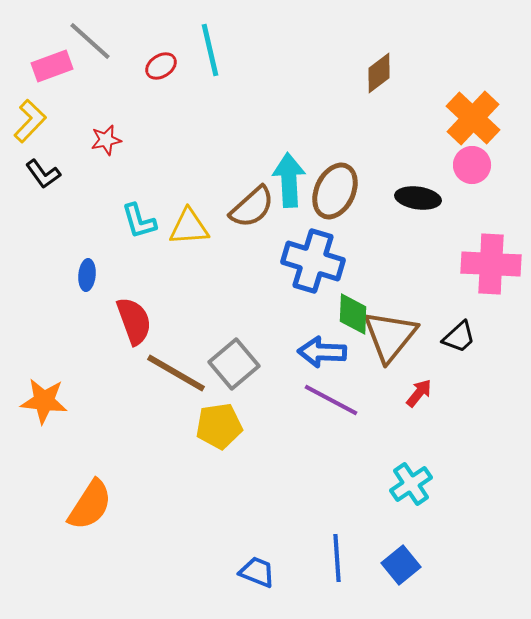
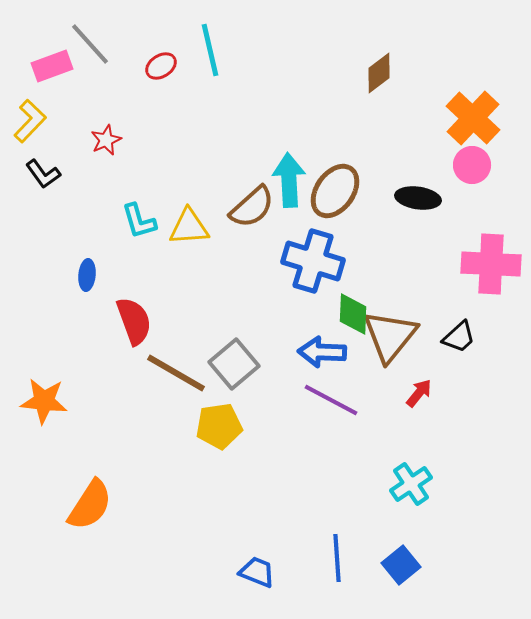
gray line: moved 3 px down; rotated 6 degrees clockwise
red star: rotated 12 degrees counterclockwise
brown ellipse: rotated 10 degrees clockwise
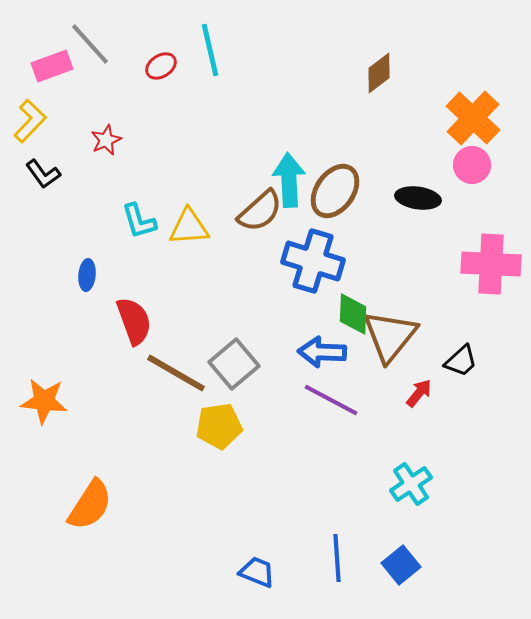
brown semicircle: moved 8 px right, 4 px down
black trapezoid: moved 2 px right, 24 px down
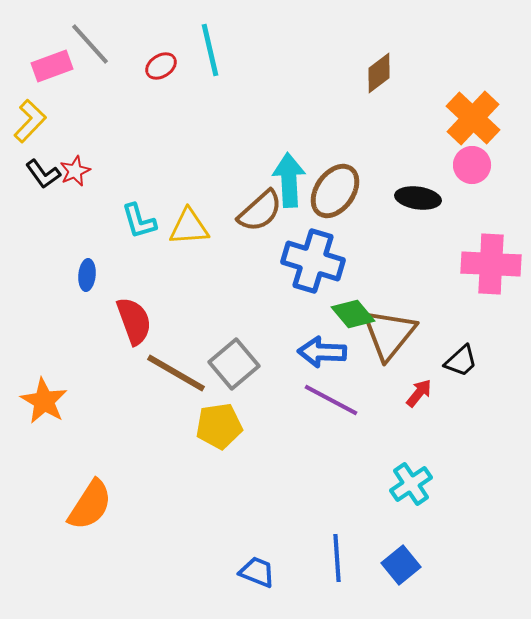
red star: moved 31 px left, 31 px down
green diamond: rotated 42 degrees counterclockwise
brown triangle: moved 1 px left, 2 px up
orange star: rotated 24 degrees clockwise
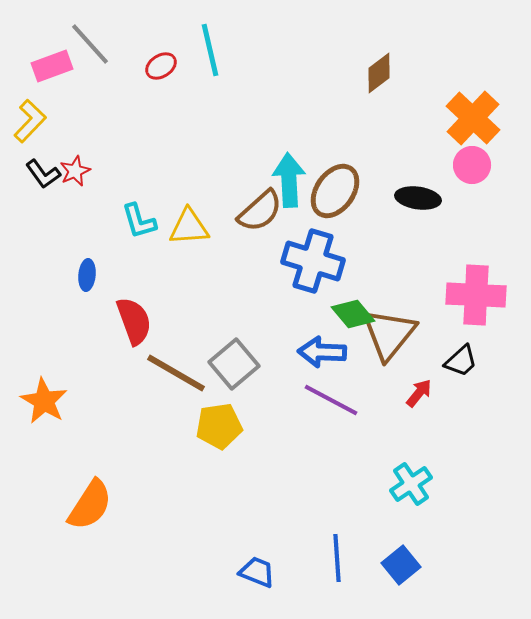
pink cross: moved 15 px left, 31 px down
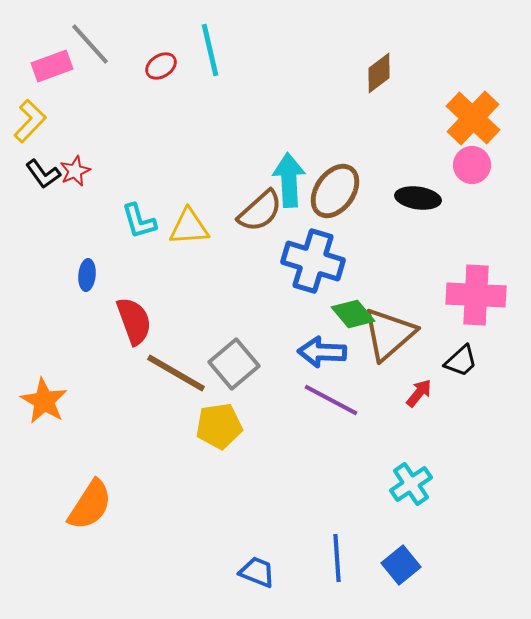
brown triangle: rotated 10 degrees clockwise
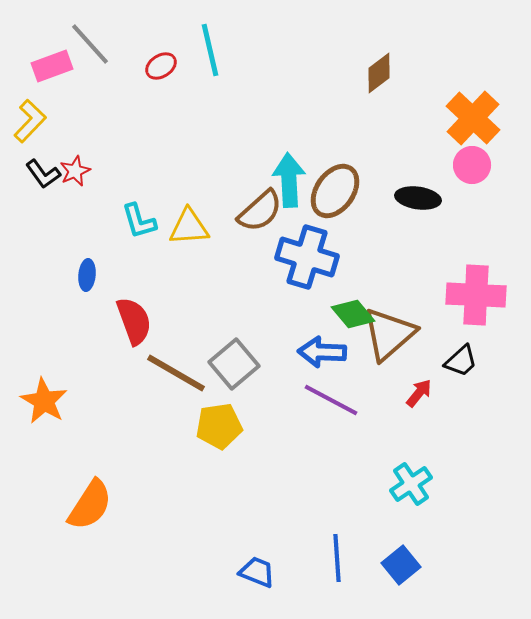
blue cross: moved 6 px left, 4 px up
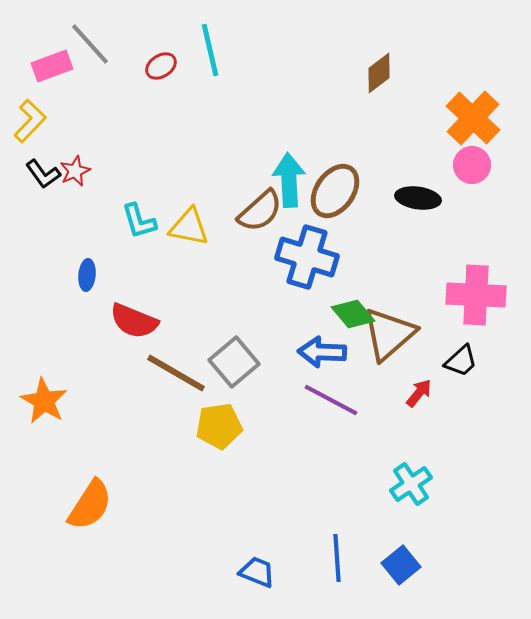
yellow triangle: rotated 15 degrees clockwise
red semicircle: rotated 132 degrees clockwise
gray square: moved 2 px up
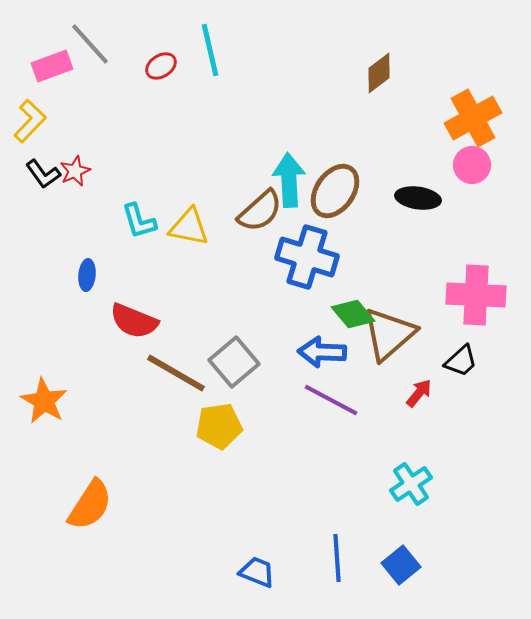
orange cross: rotated 18 degrees clockwise
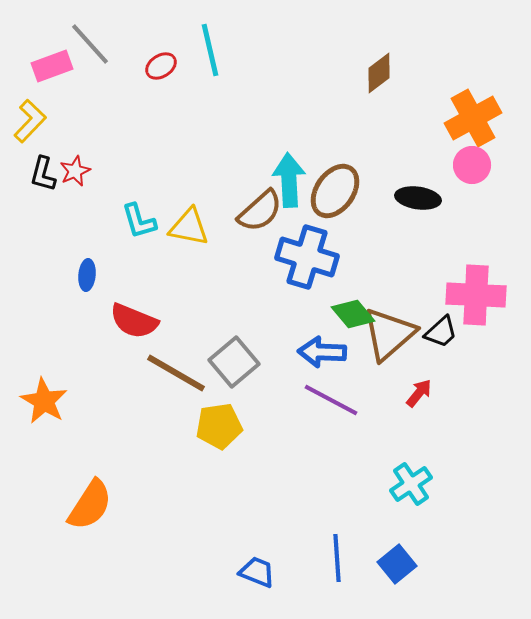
black L-shape: rotated 51 degrees clockwise
black trapezoid: moved 20 px left, 29 px up
blue square: moved 4 px left, 1 px up
